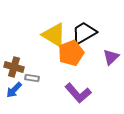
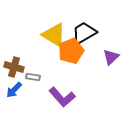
orange pentagon: moved 2 px up
gray rectangle: moved 1 px right, 1 px up
purple L-shape: moved 16 px left, 4 px down
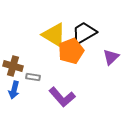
brown cross: moved 1 px left, 1 px up
blue arrow: rotated 30 degrees counterclockwise
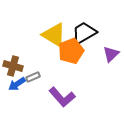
purple triangle: moved 3 px up
gray rectangle: rotated 32 degrees counterclockwise
blue arrow: moved 3 px right, 6 px up; rotated 42 degrees clockwise
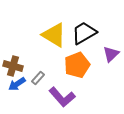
orange pentagon: moved 6 px right, 14 px down
gray rectangle: moved 5 px right, 1 px down; rotated 24 degrees counterclockwise
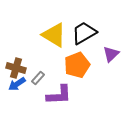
brown cross: moved 3 px right, 2 px down
purple L-shape: moved 3 px left, 2 px up; rotated 52 degrees counterclockwise
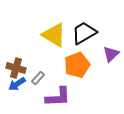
purple L-shape: moved 1 px left, 2 px down
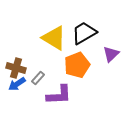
yellow triangle: moved 3 px down
purple L-shape: moved 1 px right, 2 px up
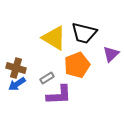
black trapezoid: rotated 136 degrees counterclockwise
gray rectangle: moved 9 px right; rotated 16 degrees clockwise
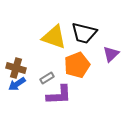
yellow triangle: moved 1 px up; rotated 12 degrees counterclockwise
